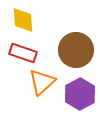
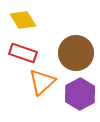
yellow diamond: rotated 28 degrees counterclockwise
brown circle: moved 3 px down
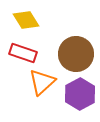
yellow diamond: moved 3 px right
brown circle: moved 1 px down
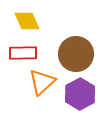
yellow diamond: moved 1 px right, 1 px down; rotated 8 degrees clockwise
red rectangle: rotated 20 degrees counterclockwise
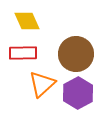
orange triangle: moved 2 px down
purple hexagon: moved 2 px left, 1 px up
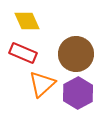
red rectangle: rotated 24 degrees clockwise
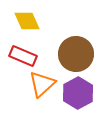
red rectangle: moved 3 px down
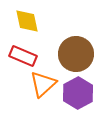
yellow diamond: rotated 12 degrees clockwise
orange triangle: moved 1 px right
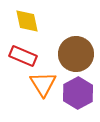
orange triangle: rotated 20 degrees counterclockwise
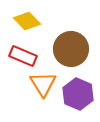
yellow diamond: rotated 32 degrees counterclockwise
brown circle: moved 5 px left, 5 px up
purple hexagon: moved 1 px down; rotated 8 degrees counterclockwise
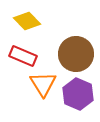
brown circle: moved 5 px right, 5 px down
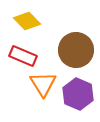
brown circle: moved 4 px up
